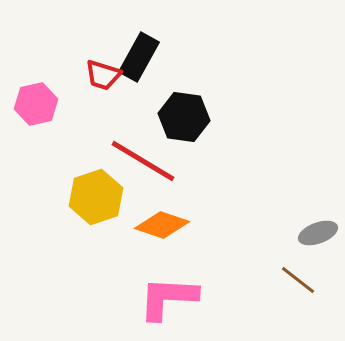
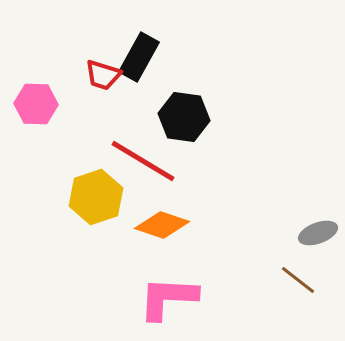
pink hexagon: rotated 15 degrees clockwise
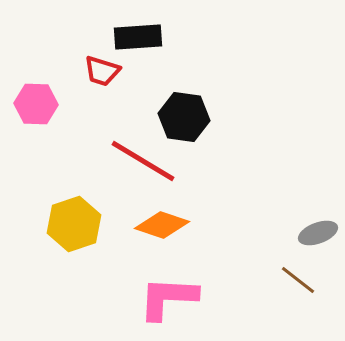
black rectangle: moved 1 px left, 20 px up; rotated 57 degrees clockwise
red trapezoid: moved 1 px left, 4 px up
yellow hexagon: moved 22 px left, 27 px down
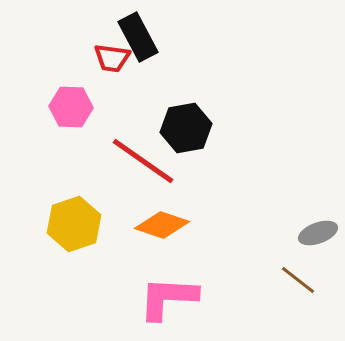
black rectangle: rotated 66 degrees clockwise
red trapezoid: moved 10 px right, 13 px up; rotated 9 degrees counterclockwise
pink hexagon: moved 35 px right, 3 px down
black hexagon: moved 2 px right, 11 px down; rotated 18 degrees counterclockwise
red line: rotated 4 degrees clockwise
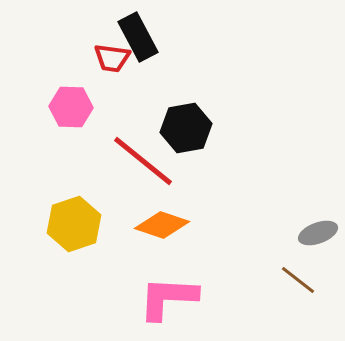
red line: rotated 4 degrees clockwise
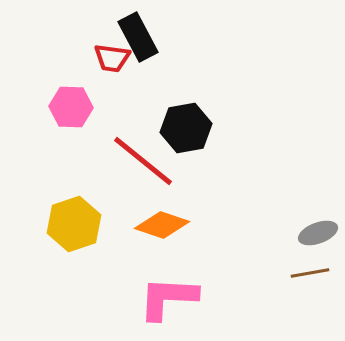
brown line: moved 12 px right, 7 px up; rotated 48 degrees counterclockwise
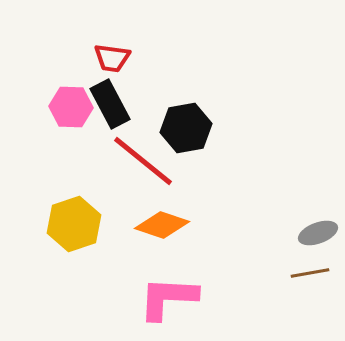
black rectangle: moved 28 px left, 67 px down
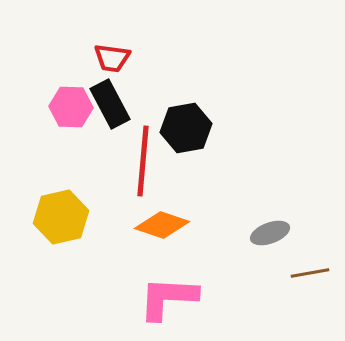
red line: rotated 56 degrees clockwise
yellow hexagon: moved 13 px left, 7 px up; rotated 6 degrees clockwise
gray ellipse: moved 48 px left
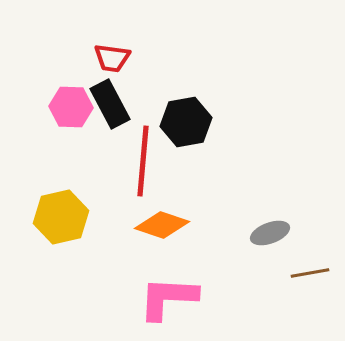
black hexagon: moved 6 px up
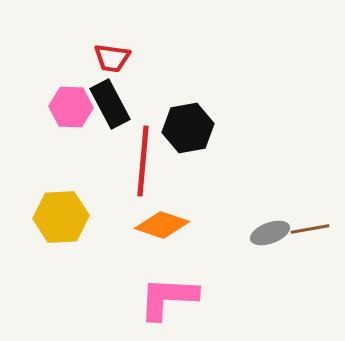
black hexagon: moved 2 px right, 6 px down
yellow hexagon: rotated 10 degrees clockwise
brown line: moved 44 px up
